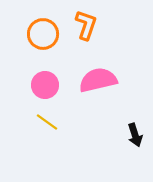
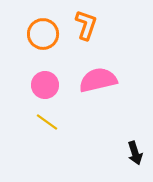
black arrow: moved 18 px down
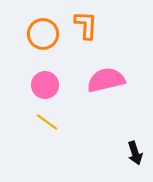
orange L-shape: rotated 16 degrees counterclockwise
pink semicircle: moved 8 px right
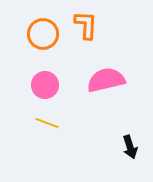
yellow line: moved 1 px down; rotated 15 degrees counterclockwise
black arrow: moved 5 px left, 6 px up
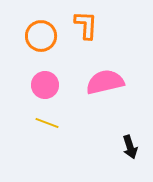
orange circle: moved 2 px left, 2 px down
pink semicircle: moved 1 px left, 2 px down
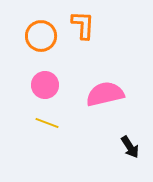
orange L-shape: moved 3 px left
pink semicircle: moved 12 px down
black arrow: rotated 15 degrees counterclockwise
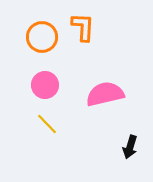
orange L-shape: moved 2 px down
orange circle: moved 1 px right, 1 px down
yellow line: moved 1 px down; rotated 25 degrees clockwise
black arrow: rotated 50 degrees clockwise
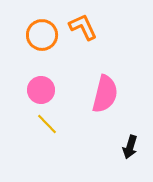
orange L-shape: rotated 28 degrees counterclockwise
orange circle: moved 2 px up
pink circle: moved 4 px left, 5 px down
pink semicircle: rotated 117 degrees clockwise
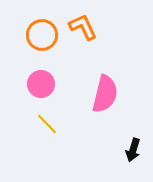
pink circle: moved 6 px up
black arrow: moved 3 px right, 3 px down
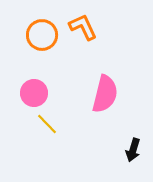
pink circle: moved 7 px left, 9 px down
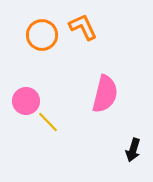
pink circle: moved 8 px left, 8 px down
yellow line: moved 1 px right, 2 px up
